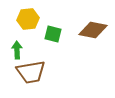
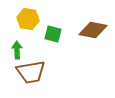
yellow hexagon: rotated 15 degrees clockwise
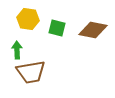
green square: moved 4 px right, 6 px up
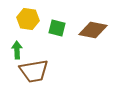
brown trapezoid: moved 3 px right, 1 px up
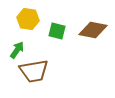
green square: moved 3 px down
green arrow: rotated 36 degrees clockwise
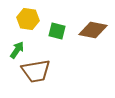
brown trapezoid: moved 2 px right
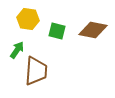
brown trapezoid: rotated 76 degrees counterclockwise
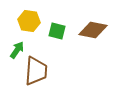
yellow hexagon: moved 1 px right, 2 px down
